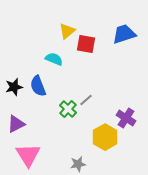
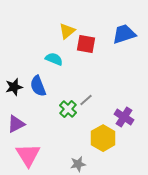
purple cross: moved 2 px left, 1 px up
yellow hexagon: moved 2 px left, 1 px down
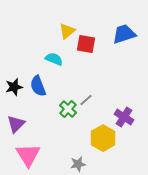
purple triangle: rotated 18 degrees counterclockwise
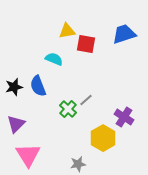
yellow triangle: rotated 30 degrees clockwise
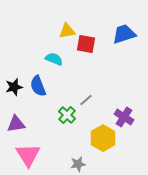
green cross: moved 1 px left, 6 px down
purple triangle: rotated 36 degrees clockwise
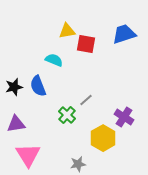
cyan semicircle: moved 1 px down
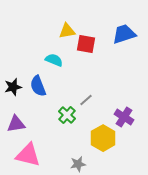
black star: moved 1 px left
pink triangle: rotated 44 degrees counterclockwise
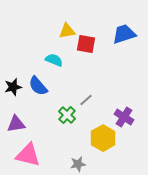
blue semicircle: rotated 20 degrees counterclockwise
